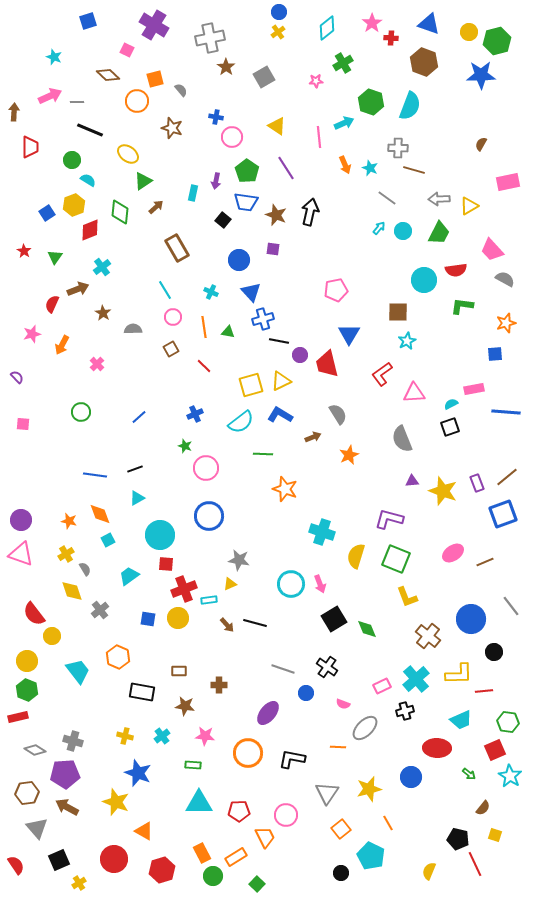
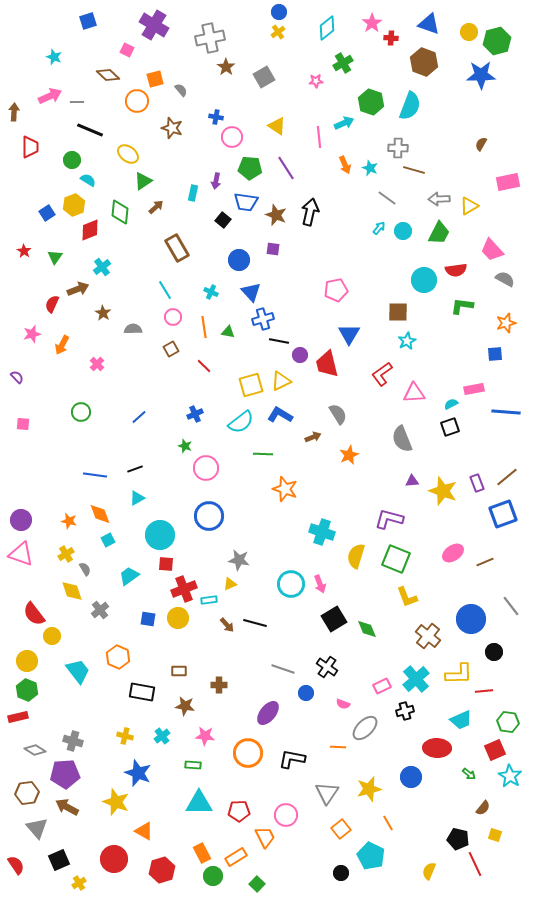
green pentagon at (247, 171): moved 3 px right, 3 px up; rotated 30 degrees counterclockwise
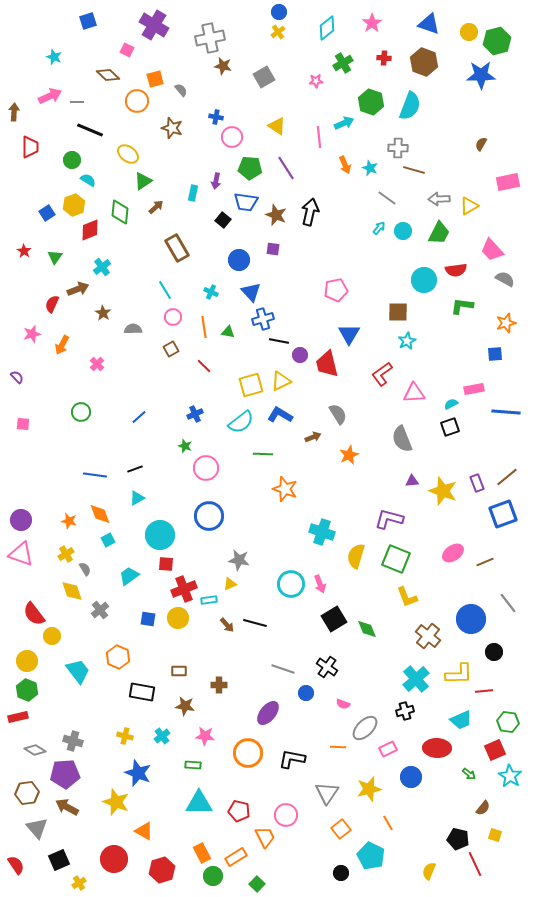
red cross at (391, 38): moved 7 px left, 20 px down
brown star at (226, 67): moved 3 px left, 1 px up; rotated 24 degrees counterclockwise
gray line at (511, 606): moved 3 px left, 3 px up
pink rectangle at (382, 686): moved 6 px right, 63 px down
red pentagon at (239, 811): rotated 15 degrees clockwise
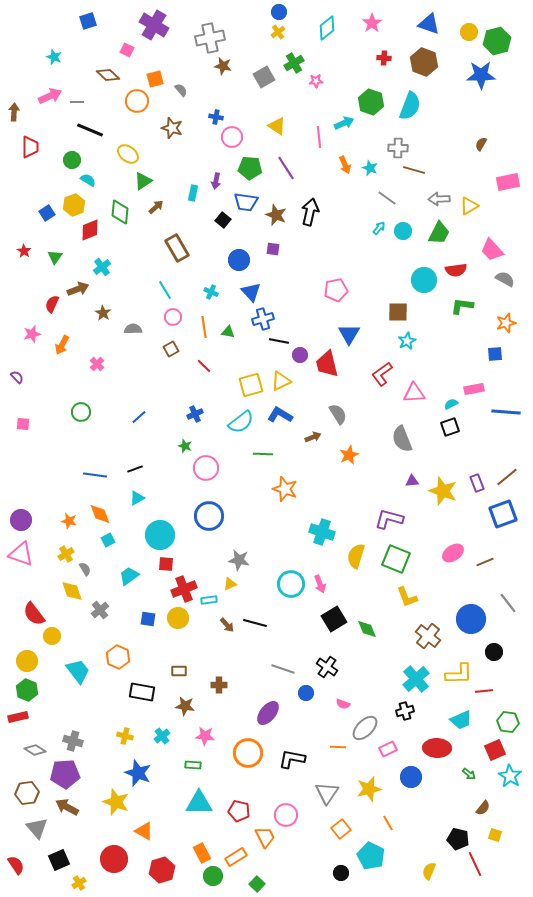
green cross at (343, 63): moved 49 px left
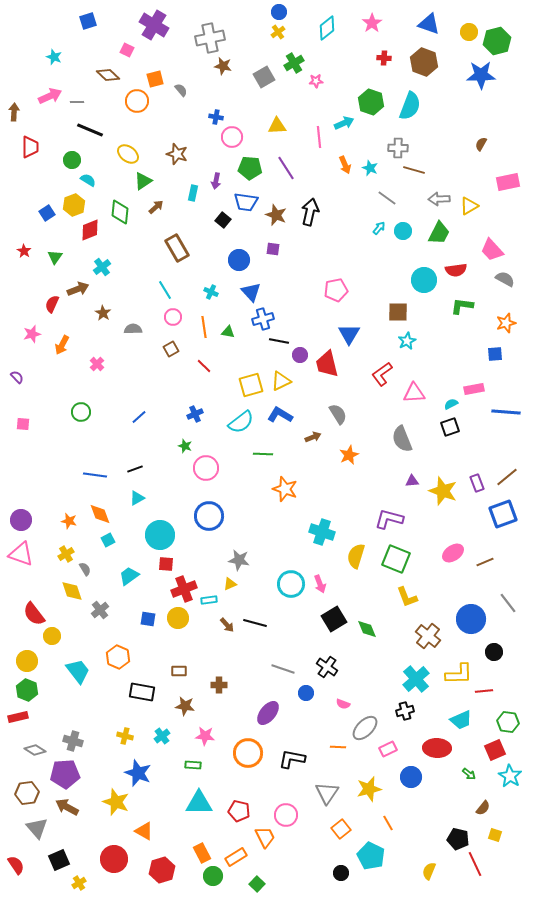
yellow triangle at (277, 126): rotated 36 degrees counterclockwise
brown star at (172, 128): moved 5 px right, 26 px down
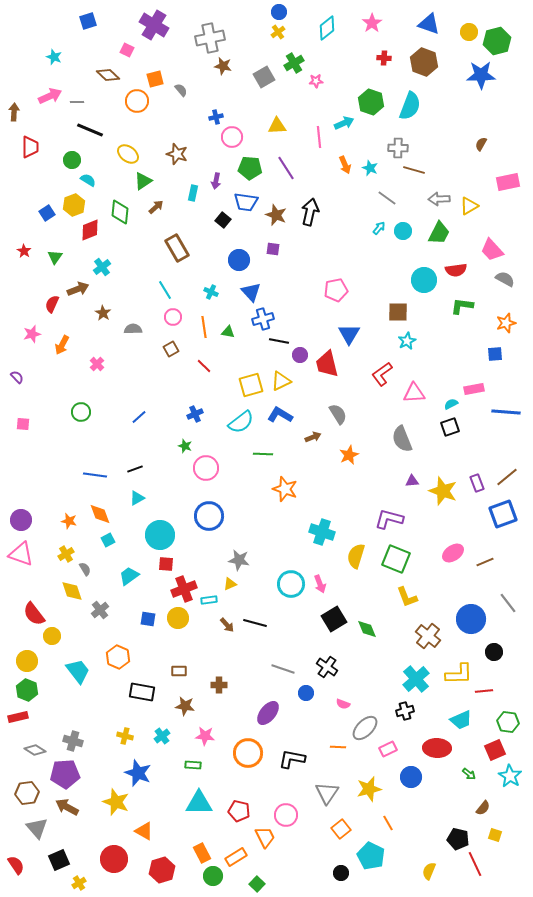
blue cross at (216, 117): rotated 24 degrees counterclockwise
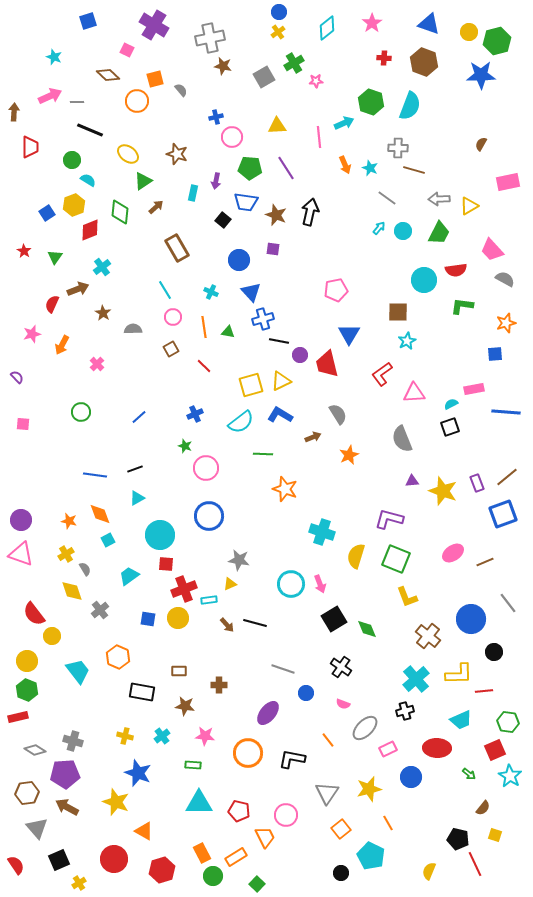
black cross at (327, 667): moved 14 px right
orange line at (338, 747): moved 10 px left, 7 px up; rotated 49 degrees clockwise
